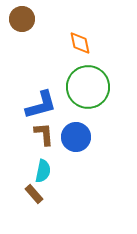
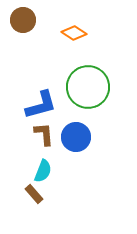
brown circle: moved 1 px right, 1 px down
orange diamond: moved 6 px left, 10 px up; rotated 45 degrees counterclockwise
cyan semicircle: rotated 10 degrees clockwise
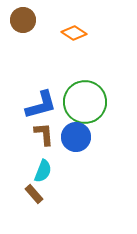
green circle: moved 3 px left, 15 px down
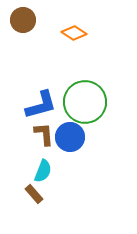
blue circle: moved 6 px left
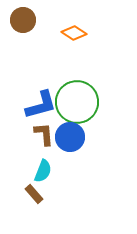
green circle: moved 8 px left
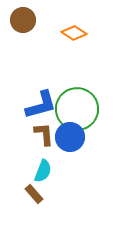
green circle: moved 7 px down
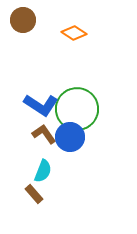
blue L-shape: rotated 48 degrees clockwise
brown L-shape: rotated 30 degrees counterclockwise
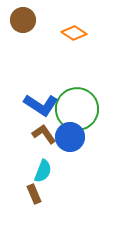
brown rectangle: rotated 18 degrees clockwise
